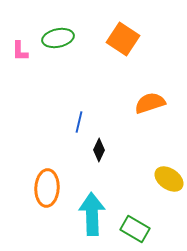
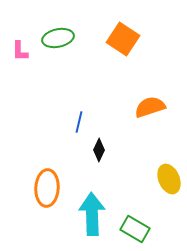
orange semicircle: moved 4 px down
yellow ellipse: rotated 32 degrees clockwise
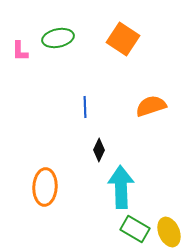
orange semicircle: moved 1 px right, 1 px up
blue line: moved 6 px right, 15 px up; rotated 15 degrees counterclockwise
yellow ellipse: moved 53 px down
orange ellipse: moved 2 px left, 1 px up
cyan arrow: moved 29 px right, 27 px up
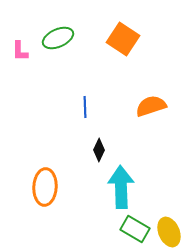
green ellipse: rotated 12 degrees counterclockwise
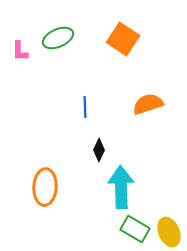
orange semicircle: moved 3 px left, 2 px up
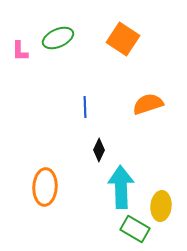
yellow ellipse: moved 8 px left, 26 px up; rotated 28 degrees clockwise
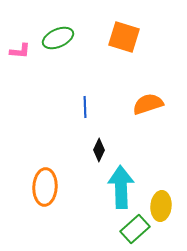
orange square: moved 1 px right, 2 px up; rotated 16 degrees counterclockwise
pink L-shape: rotated 85 degrees counterclockwise
green rectangle: rotated 72 degrees counterclockwise
